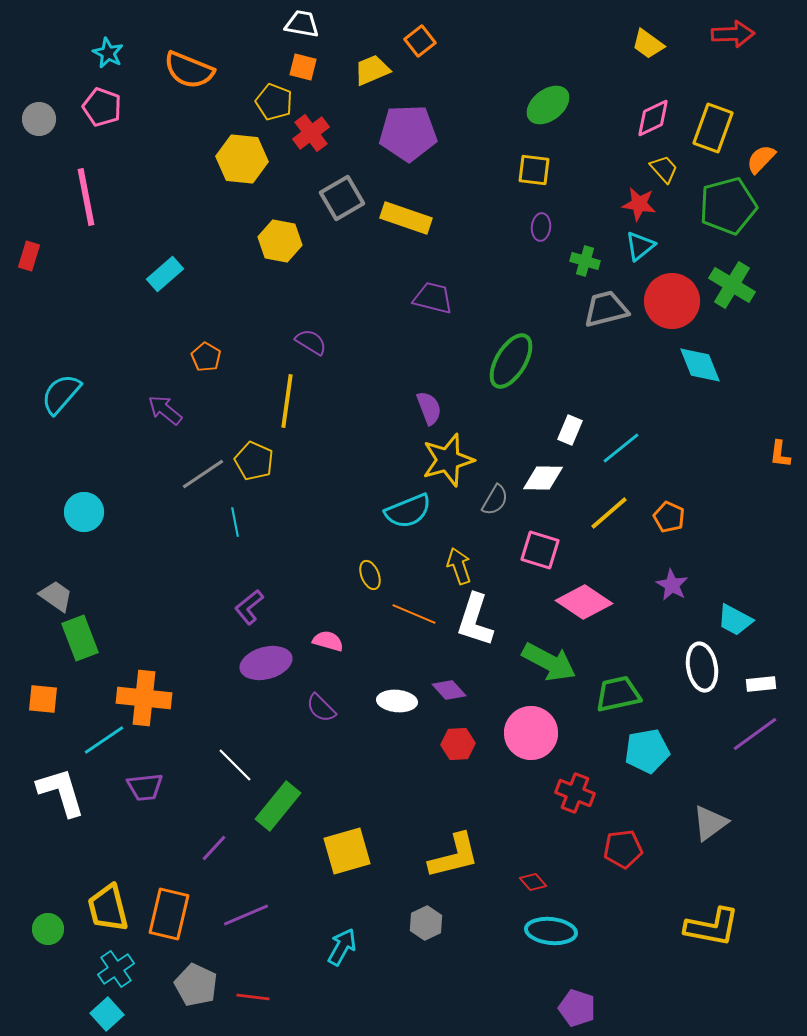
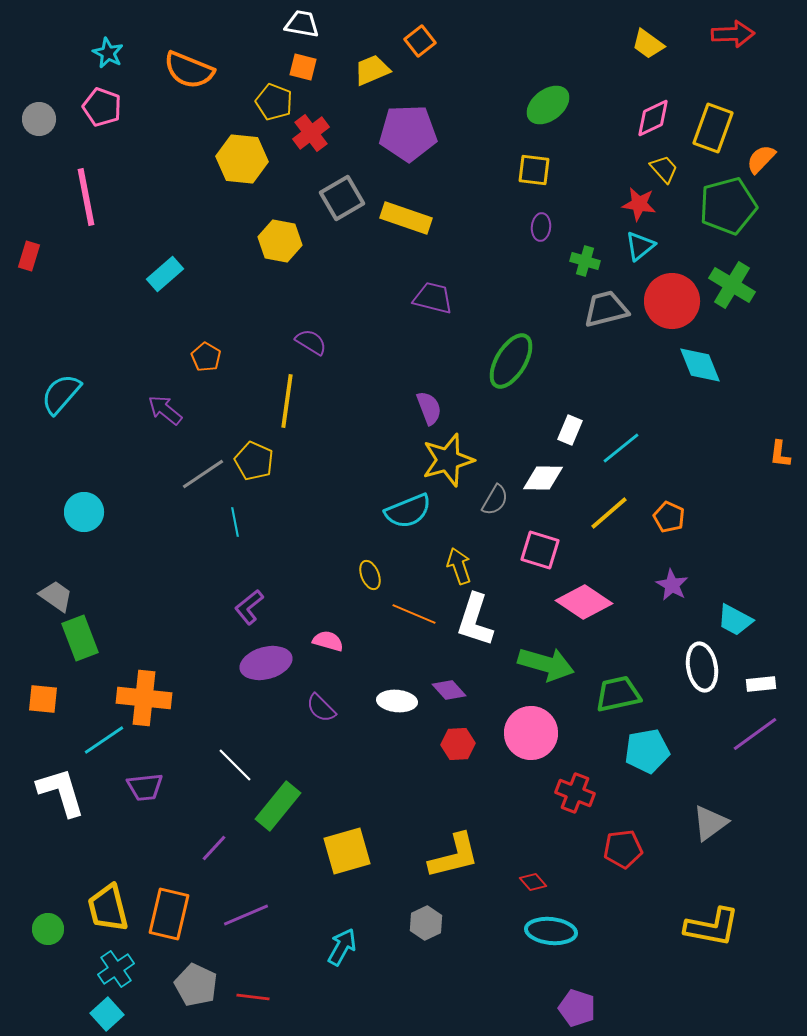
green arrow at (549, 662): moved 3 px left, 2 px down; rotated 12 degrees counterclockwise
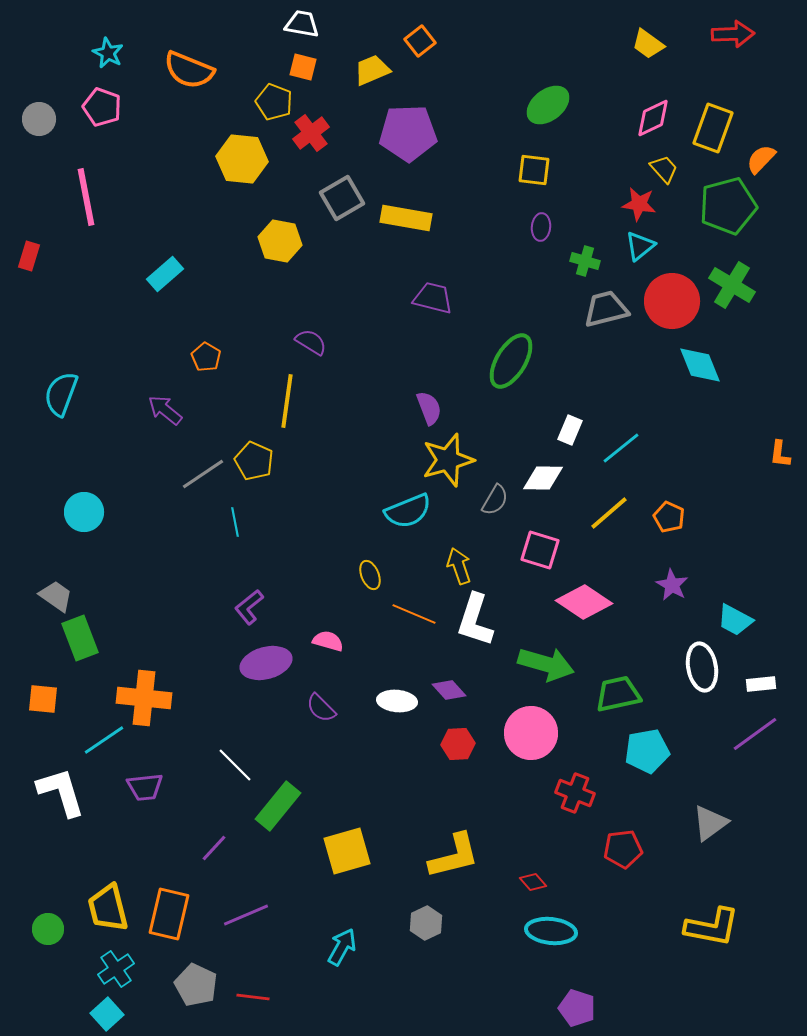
yellow rectangle at (406, 218): rotated 9 degrees counterclockwise
cyan semicircle at (61, 394): rotated 21 degrees counterclockwise
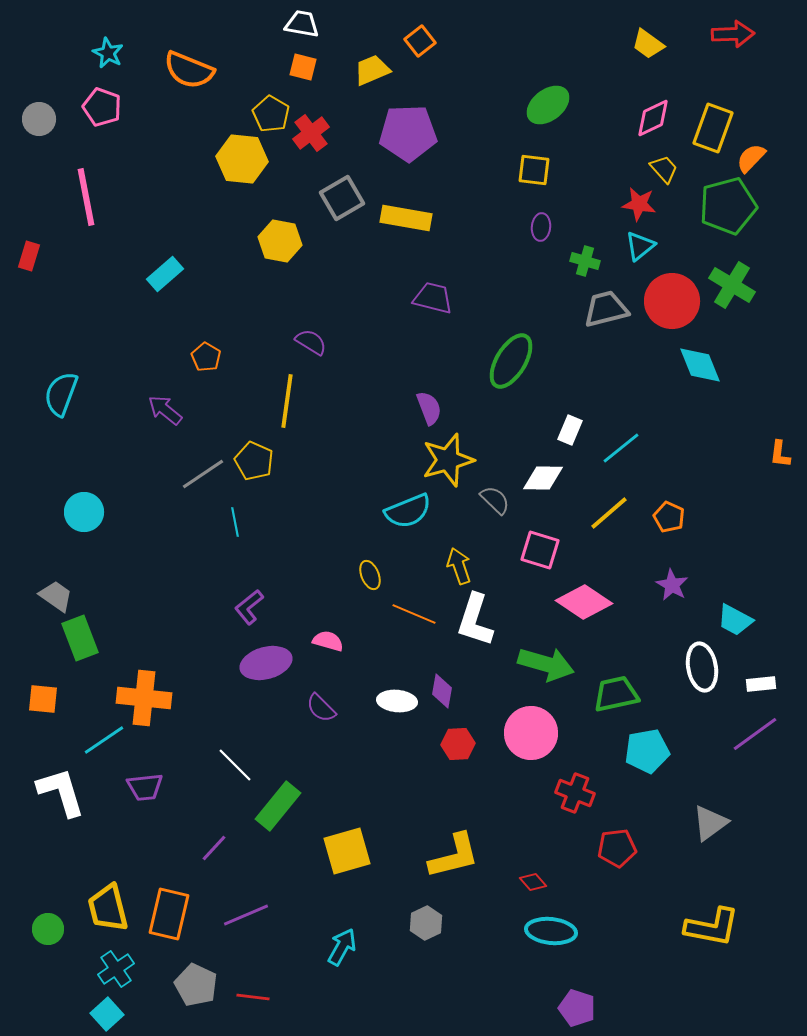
yellow pentagon at (274, 102): moved 3 px left, 12 px down; rotated 9 degrees clockwise
orange semicircle at (761, 159): moved 10 px left, 1 px up
gray semicircle at (495, 500): rotated 76 degrees counterclockwise
purple diamond at (449, 690): moved 7 px left, 1 px down; rotated 52 degrees clockwise
green trapezoid at (618, 694): moved 2 px left
red pentagon at (623, 849): moved 6 px left, 1 px up
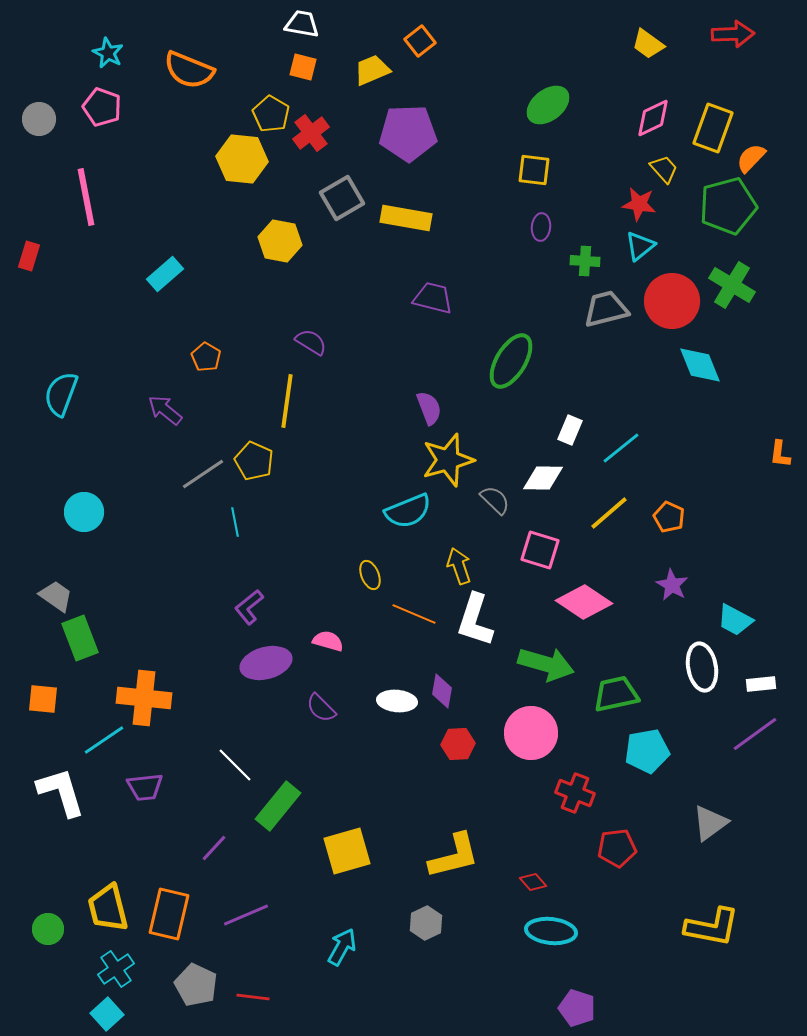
green cross at (585, 261): rotated 12 degrees counterclockwise
